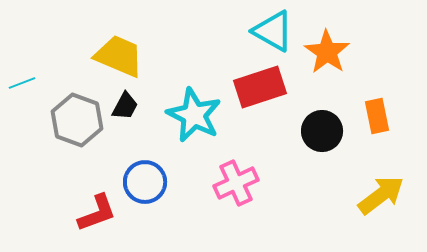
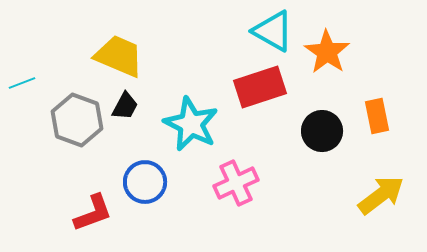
cyan star: moved 3 px left, 9 px down
red L-shape: moved 4 px left
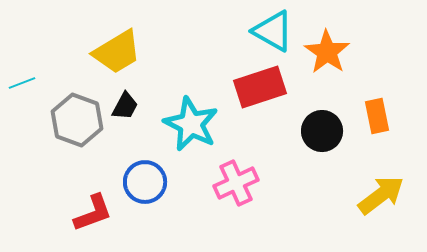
yellow trapezoid: moved 2 px left, 4 px up; rotated 126 degrees clockwise
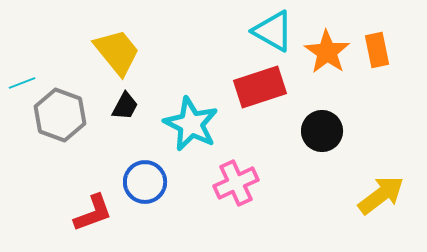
yellow trapezoid: rotated 98 degrees counterclockwise
orange rectangle: moved 66 px up
gray hexagon: moved 17 px left, 5 px up
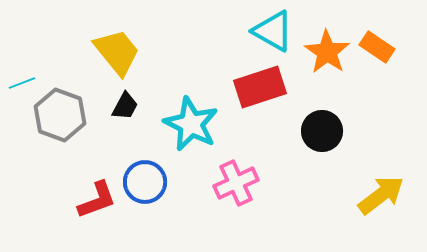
orange rectangle: moved 3 px up; rotated 44 degrees counterclockwise
red L-shape: moved 4 px right, 13 px up
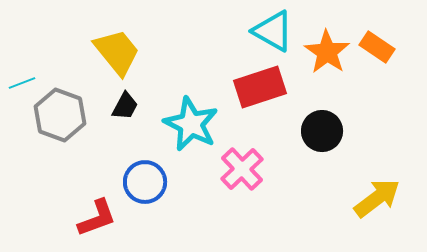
pink cross: moved 6 px right, 14 px up; rotated 18 degrees counterclockwise
yellow arrow: moved 4 px left, 3 px down
red L-shape: moved 18 px down
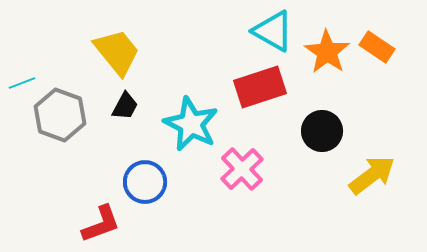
yellow arrow: moved 5 px left, 23 px up
red L-shape: moved 4 px right, 6 px down
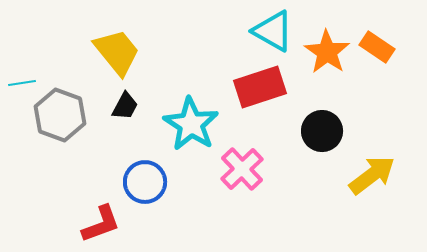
cyan line: rotated 12 degrees clockwise
cyan star: rotated 6 degrees clockwise
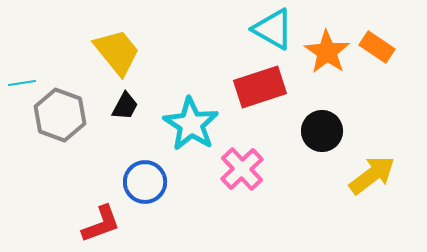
cyan triangle: moved 2 px up
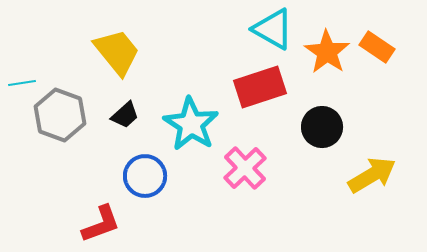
black trapezoid: moved 9 px down; rotated 20 degrees clockwise
black circle: moved 4 px up
pink cross: moved 3 px right, 1 px up
yellow arrow: rotated 6 degrees clockwise
blue circle: moved 6 px up
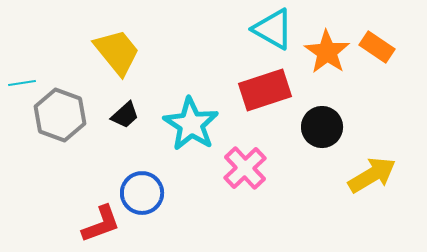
red rectangle: moved 5 px right, 3 px down
blue circle: moved 3 px left, 17 px down
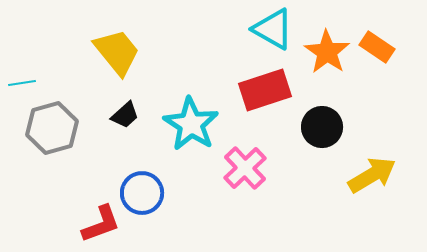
gray hexagon: moved 8 px left, 13 px down; rotated 24 degrees clockwise
